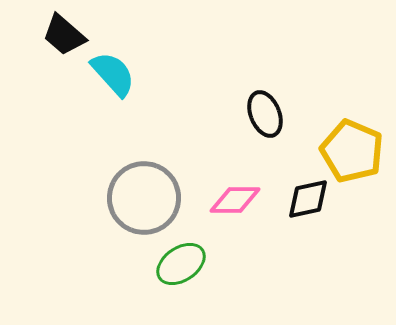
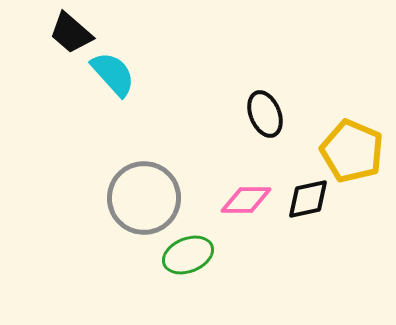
black trapezoid: moved 7 px right, 2 px up
pink diamond: moved 11 px right
green ellipse: moved 7 px right, 9 px up; rotated 12 degrees clockwise
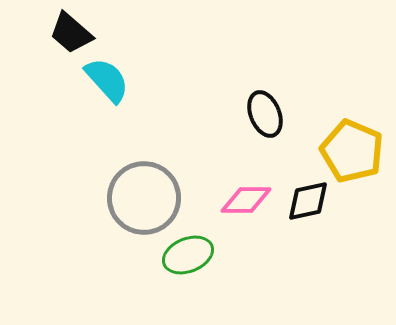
cyan semicircle: moved 6 px left, 6 px down
black diamond: moved 2 px down
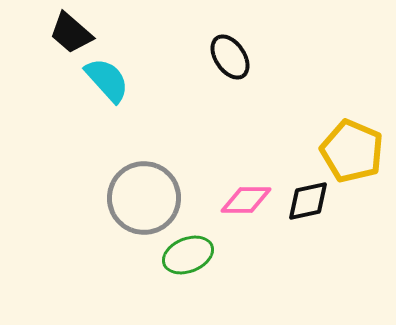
black ellipse: moved 35 px left, 57 px up; rotated 12 degrees counterclockwise
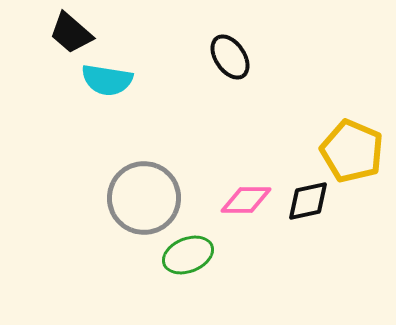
cyan semicircle: rotated 141 degrees clockwise
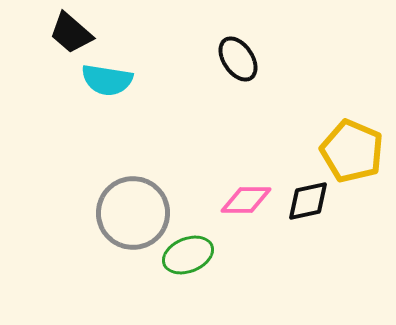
black ellipse: moved 8 px right, 2 px down
gray circle: moved 11 px left, 15 px down
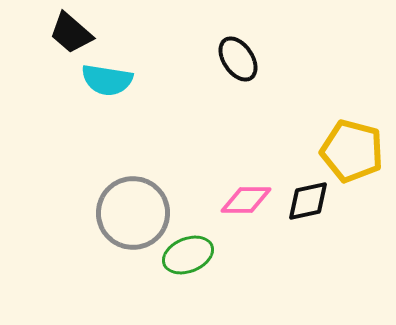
yellow pentagon: rotated 8 degrees counterclockwise
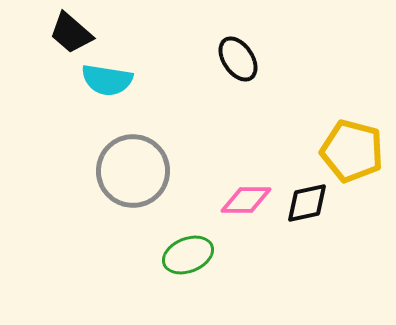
black diamond: moved 1 px left, 2 px down
gray circle: moved 42 px up
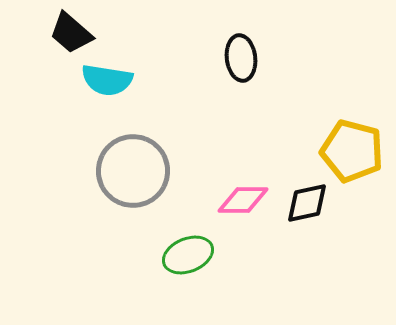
black ellipse: moved 3 px right, 1 px up; rotated 27 degrees clockwise
pink diamond: moved 3 px left
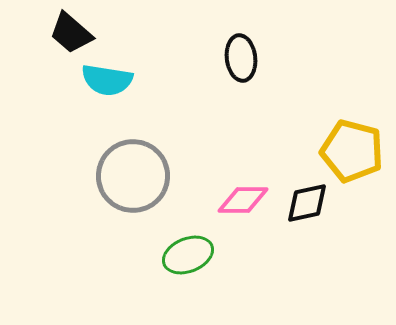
gray circle: moved 5 px down
